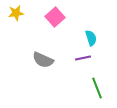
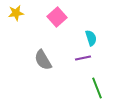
pink square: moved 2 px right
gray semicircle: rotated 35 degrees clockwise
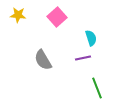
yellow star: moved 2 px right, 2 px down; rotated 14 degrees clockwise
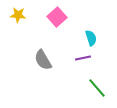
green line: rotated 20 degrees counterclockwise
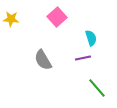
yellow star: moved 7 px left, 4 px down
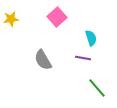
yellow star: rotated 14 degrees counterclockwise
purple line: rotated 21 degrees clockwise
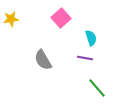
pink square: moved 4 px right, 1 px down
purple line: moved 2 px right
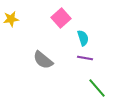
cyan semicircle: moved 8 px left
gray semicircle: rotated 20 degrees counterclockwise
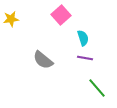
pink square: moved 3 px up
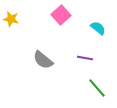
yellow star: rotated 21 degrees clockwise
cyan semicircle: moved 15 px right, 10 px up; rotated 35 degrees counterclockwise
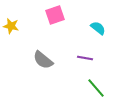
pink square: moved 6 px left; rotated 24 degrees clockwise
yellow star: moved 7 px down
green line: moved 1 px left
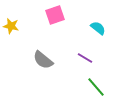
purple line: rotated 21 degrees clockwise
green line: moved 1 px up
